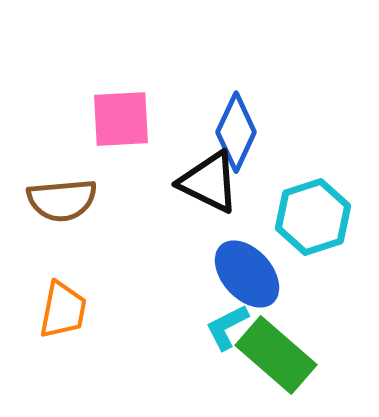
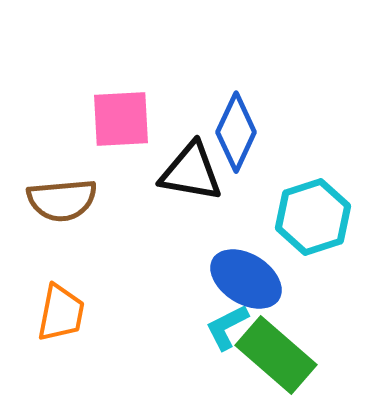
black triangle: moved 18 px left, 10 px up; rotated 16 degrees counterclockwise
blue ellipse: moved 1 px left, 5 px down; rotated 16 degrees counterclockwise
orange trapezoid: moved 2 px left, 3 px down
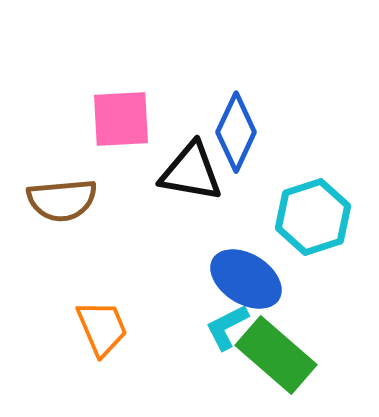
orange trapezoid: moved 41 px right, 15 px down; rotated 34 degrees counterclockwise
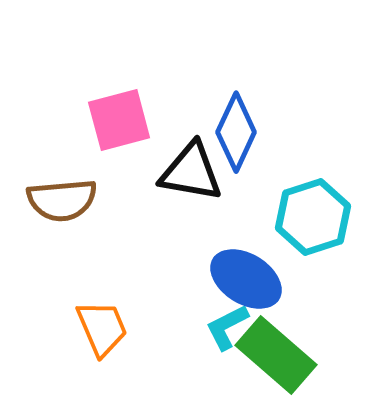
pink square: moved 2 px left, 1 px down; rotated 12 degrees counterclockwise
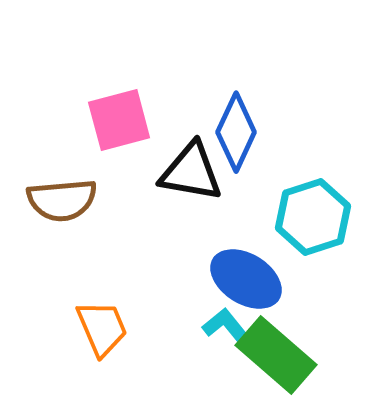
cyan L-shape: rotated 78 degrees clockwise
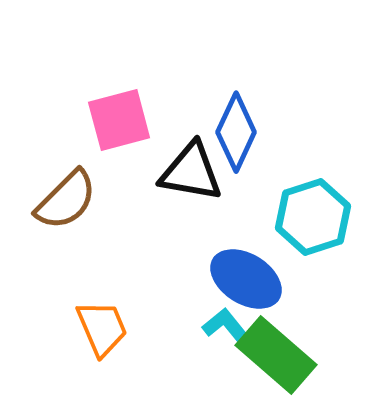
brown semicircle: moved 4 px right; rotated 40 degrees counterclockwise
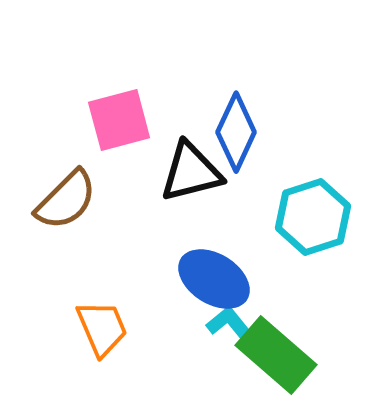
black triangle: rotated 24 degrees counterclockwise
blue ellipse: moved 32 px left
cyan L-shape: moved 4 px right, 2 px up
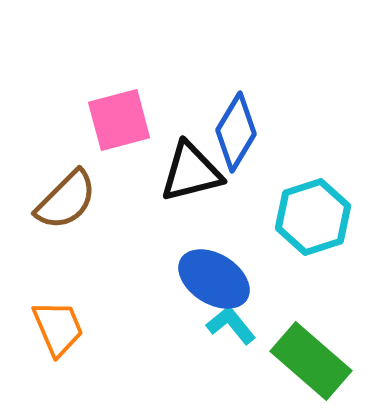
blue diamond: rotated 6 degrees clockwise
orange trapezoid: moved 44 px left
green rectangle: moved 35 px right, 6 px down
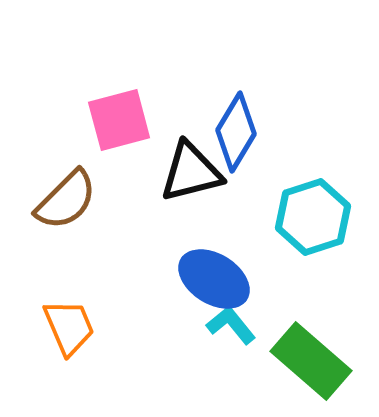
orange trapezoid: moved 11 px right, 1 px up
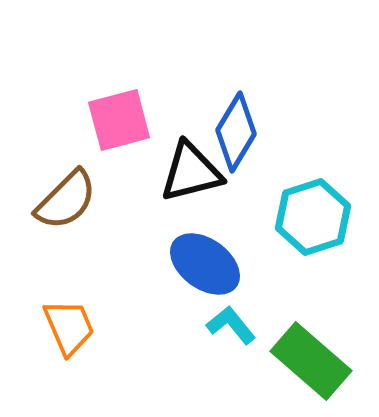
blue ellipse: moved 9 px left, 15 px up; rotated 4 degrees clockwise
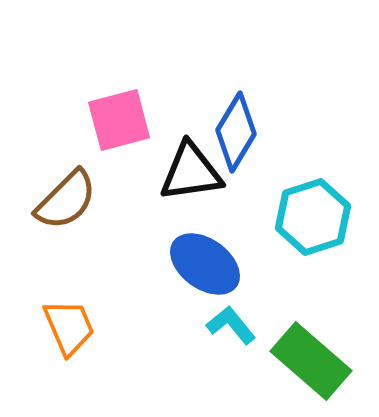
black triangle: rotated 6 degrees clockwise
